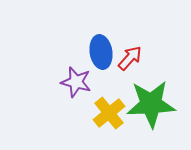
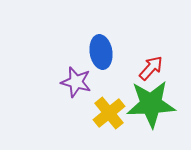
red arrow: moved 21 px right, 10 px down
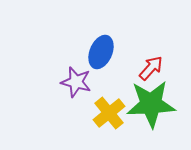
blue ellipse: rotated 32 degrees clockwise
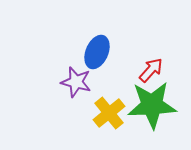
blue ellipse: moved 4 px left
red arrow: moved 2 px down
green star: moved 1 px right, 1 px down
